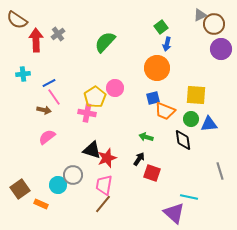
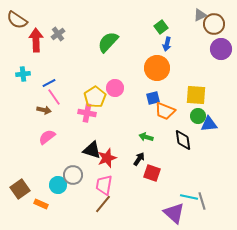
green semicircle: moved 3 px right
green circle: moved 7 px right, 3 px up
gray line: moved 18 px left, 30 px down
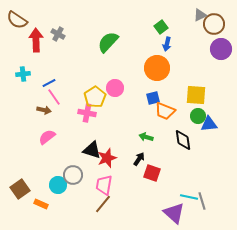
gray cross: rotated 24 degrees counterclockwise
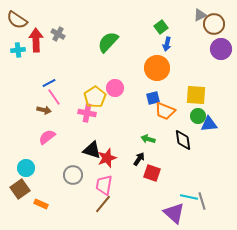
cyan cross: moved 5 px left, 24 px up
green arrow: moved 2 px right, 2 px down
cyan circle: moved 32 px left, 17 px up
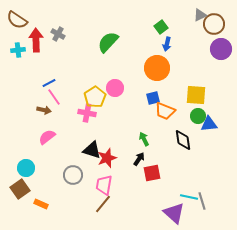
green arrow: moved 4 px left; rotated 48 degrees clockwise
red square: rotated 30 degrees counterclockwise
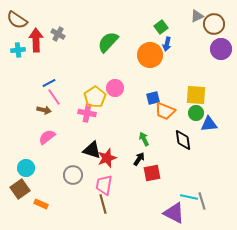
gray triangle: moved 3 px left, 1 px down
orange circle: moved 7 px left, 13 px up
green circle: moved 2 px left, 3 px up
brown line: rotated 54 degrees counterclockwise
purple triangle: rotated 15 degrees counterclockwise
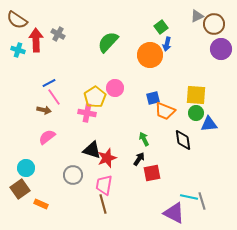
cyan cross: rotated 24 degrees clockwise
